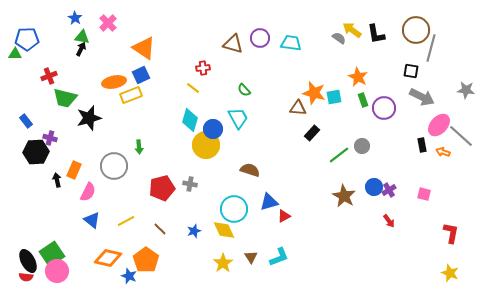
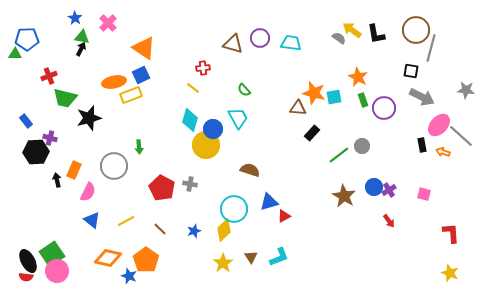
red pentagon at (162, 188): rotated 30 degrees counterclockwise
yellow diamond at (224, 230): rotated 70 degrees clockwise
red L-shape at (451, 233): rotated 15 degrees counterclockwise
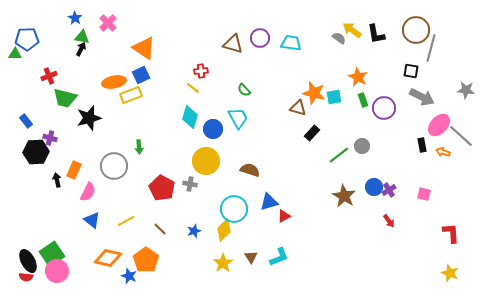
red cross at (203, 68): moved 2 px left, 3 px down
brown triangle at (298, 108): rotated 12 degrees clockwise
cyan diamond at (190, 120): moved 3 px up
yellow circle at (206, 145): moved 16 px down
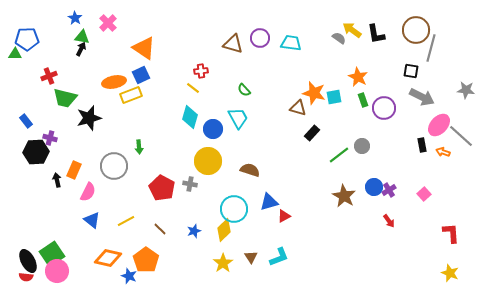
yellow circle at (206, 161): moved 2 px right
pink square at (424, 194): rotated 32 degrees clockwise
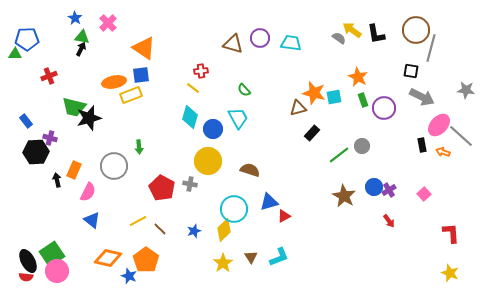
blue square at (141, 75): rotated 18 degrees clockwise
green trapezoid at (65, 98): moved 9 px right, 9 px down
brown triangle at (298, 108): rotated 30 degrees counterclockwise
yellow line at (126, 221): moved 12 px right
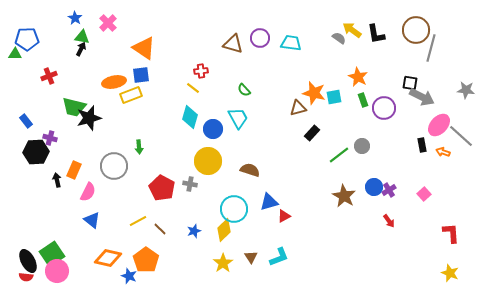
black square at (411, 71): moved 1 px left, 12 px down
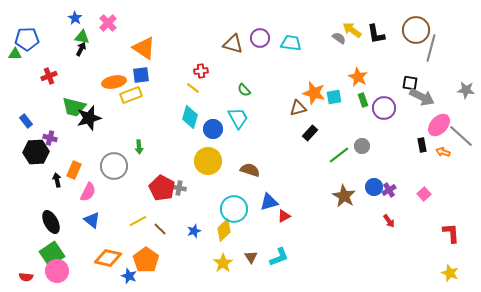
black rectangle at (312, 133): moved 2 px left
gray cross at (190, 184): moved 11 px left, 4 px down
black ellipse at (28, 261): moved 23 px right, 39 px up
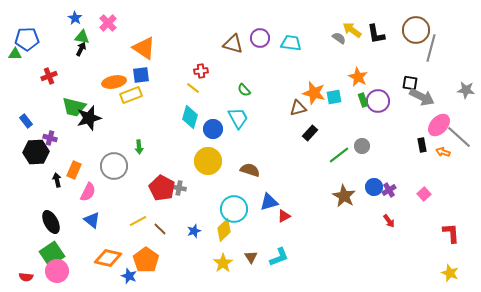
purple circle at (384, 108): moved 6 px left, 7 px up
gray line at (461, 136): moved 2 px left, 1 px down
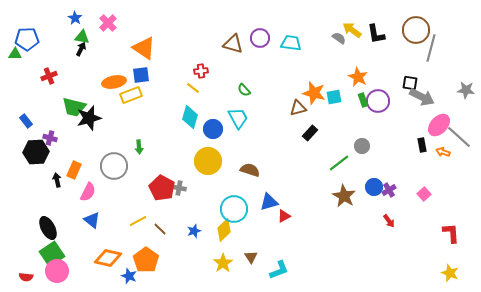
green line at (339, 155): moved 8 px down
black ellipse at (51, 222): moved 3 px left, 6 px down
cyan L-shape at (279, 257): moved 13 px down
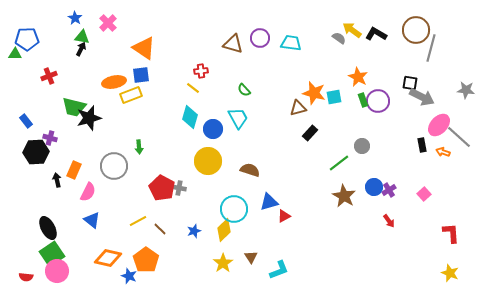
black L-shape at (376, 34): rotated 130 degrees clockwise
